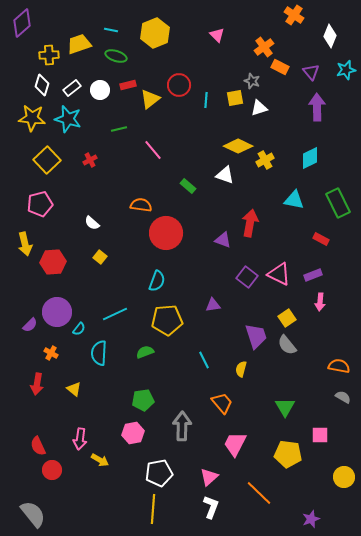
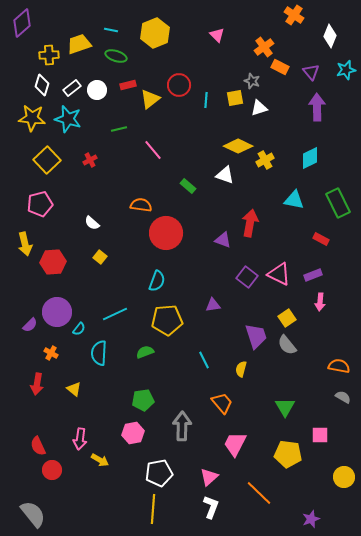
white circle at (100, 90): moved 3 px left
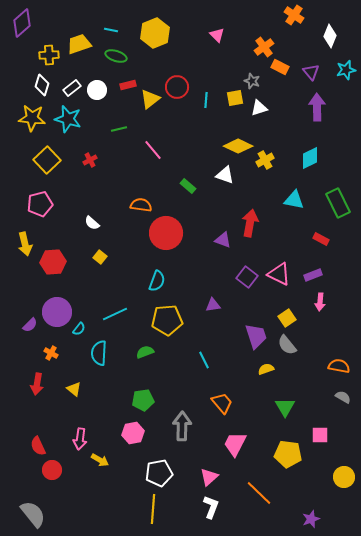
red circle at (179, 85): moved 2 px left, 2 px down
yellow semicircle at (241, 369): moved 25 px right; rotated 56 degrees clockwise
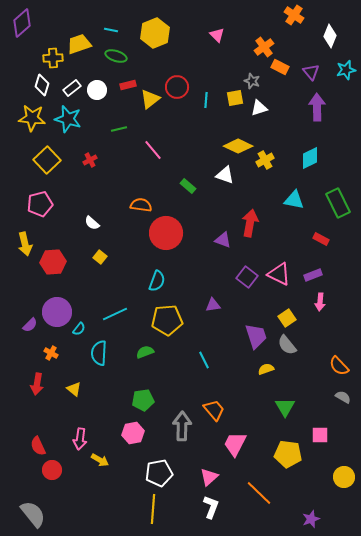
yellow cross at (49, 55): moved 4 px right, 3 px down
orange semicircle at (339, 366): rotated 145 degrees counterclockwise
orange trapezoid at (222, 403): moved 8 px left, 7 px down
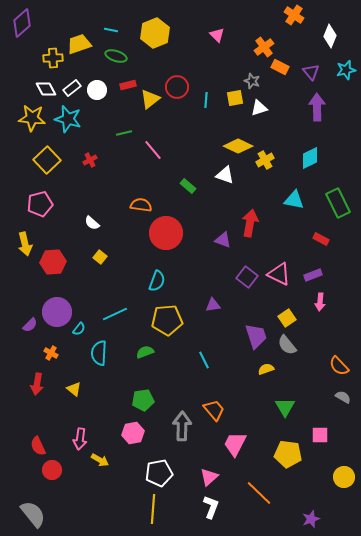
white diamond at (42, 85): moved 4 px right, 4 px down; rotated 45 degrees counterclockwise
green line at (119, 129): moved 5 px right, 4 px down
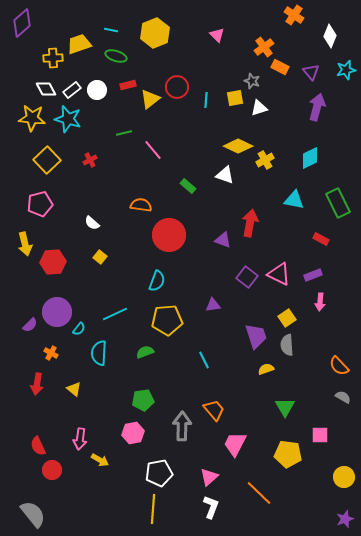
white rectangle at (72, 88): moved 2 px down
purple arrow at (317, 107): rotated 16 degrees clockwise
red circle at (166, 233): moved 3 px right, 2 px down
gray semicircle at (287, 345): rotated 35 degrees clockwise
purple star at (311, 519): moved 34 px right
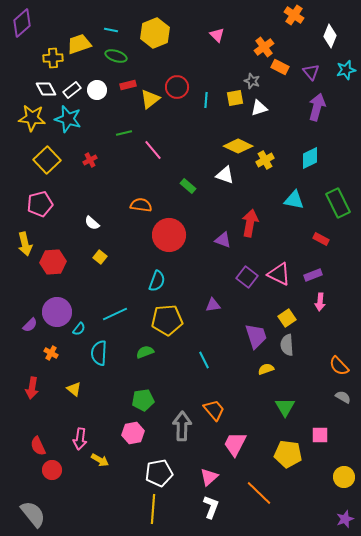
red arrow at (37, 384): moved 5 px left, 4 px down
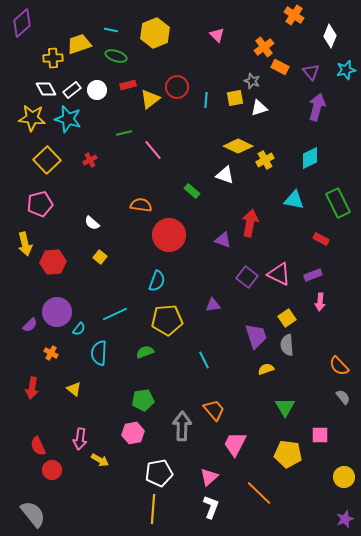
green rectangle at (188, 186): moved 4 px right, 5 px down
gray semicircle at (343, 397): rotated 21 degrees clockwise
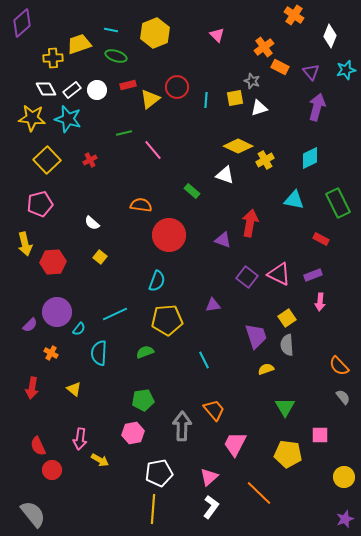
white L-shape at (211, 507): rotated 15 degrees clockwise
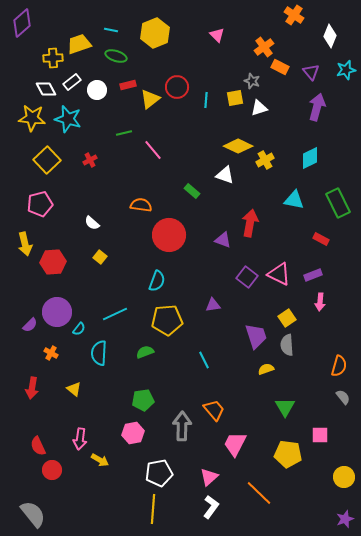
white rectangle at (72, 90): moved 8 px up
orange semicircle at (339, 366): rotated 120 degrees counterclockwise
